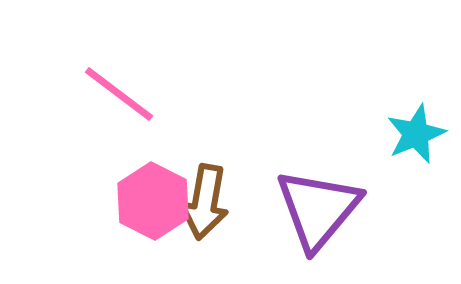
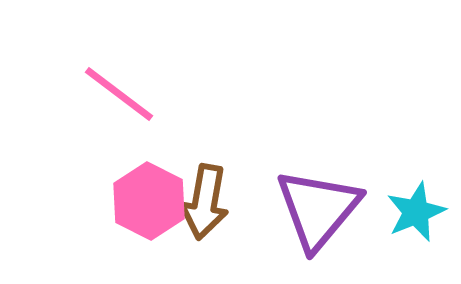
cyan star: moved 78 px down
pink hexagon: moved 4 px left
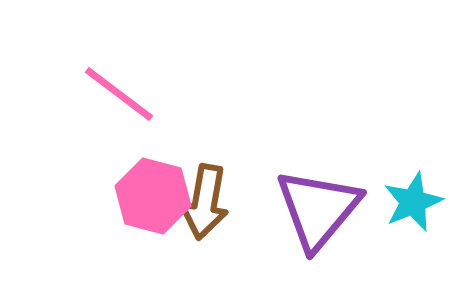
pink hexagon: moved 4 px right, 5 px up; rotated 12 degrees counterclockwise
cyan star: moved 3 px left, 10 px up
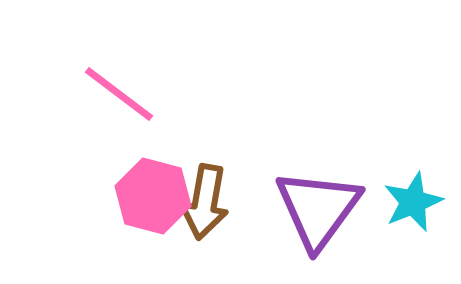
purple triangle: rotated 4 degrees counterclockwise
